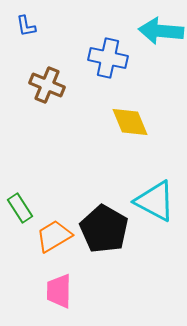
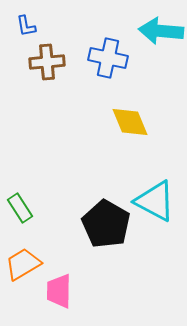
brown cross: moved 23 px up; rotated 28 degrees counterclockwise
black pentagon: moved 2 px right, 5 px up
orange trapezoid: moved 31 px left, 28 px down
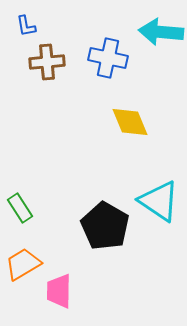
cyan arrow: moved 1 px down
cyan triangle: moved 4 px right; rotated 6 degrees clockwise
black pentagon: moved 1 px left, 2 px down
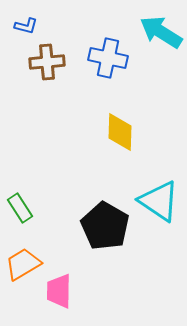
blue L-shape: rotated 65 degrees counterclockwise
cyan arrow: rotated 27 degrees clockwise
yellow diamond: moved 10 px left, 10 px down; rotated 24 degrees clockwise
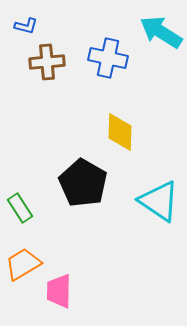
black pentagon: moved 22 px left, 43 px up
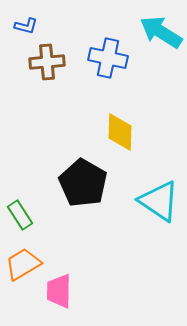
green rectangle: moved 7 px down
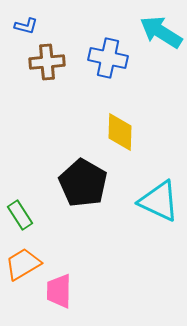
cyan triangle: rotated 9 degrees counterclockwise
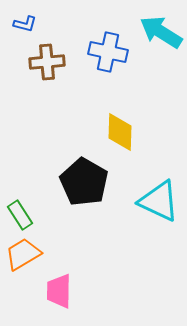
blue L-shape: moved 1 px left, 2 px up
blue cross: moved 6 px up
black pentagon: moved 1 px right, 1 px up
orange trapezoid: moved 10 px up
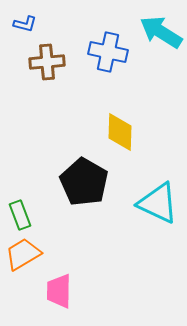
cyan triangle: moved 1 px left, 2 px down
green rectangle: rotated 12 degrees clockwise
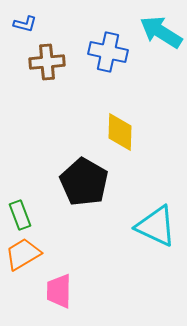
cyan triangle: moved 2 px left, 23 px down
